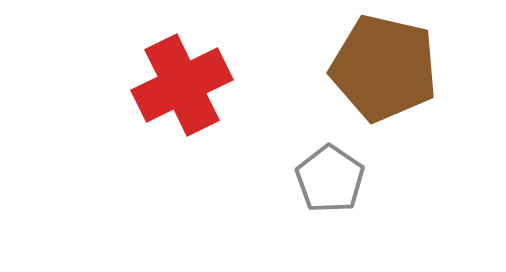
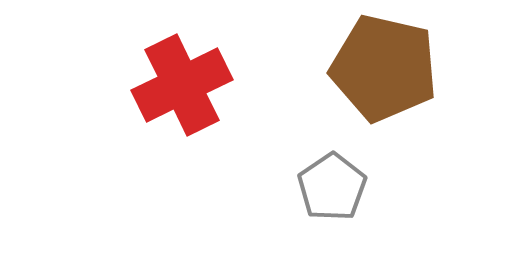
gray pentagon: moved 2 px right, 8 px down; rotated 4 degrees clockwise
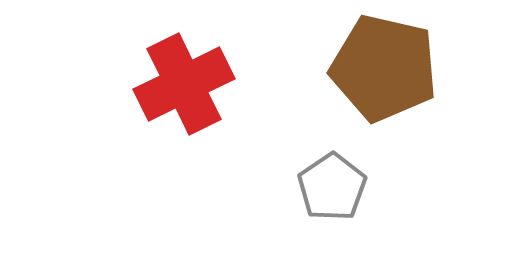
red cross: moved 2 px right, 1 px up
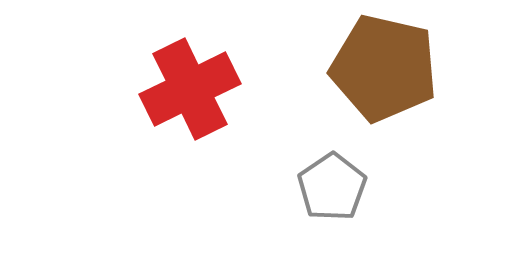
red cross: moved 6 px right, 5 px down
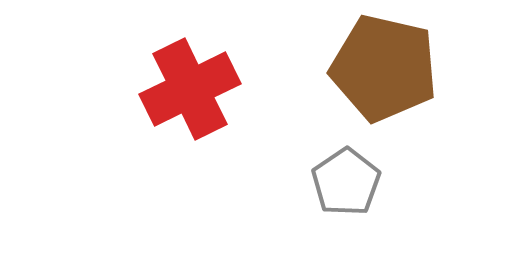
gray pentagon: moved 14 px right, 5 px up
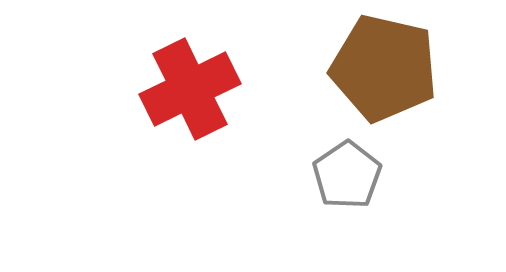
gray pentagon: moved 1 px right, 7 px up
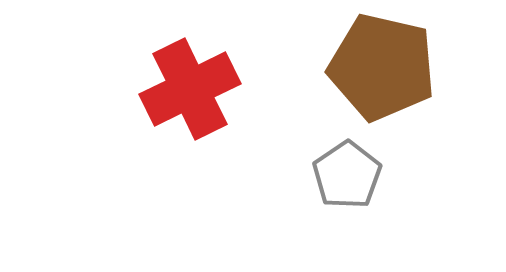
brown pentagon: moved 2 px left, 1 px up
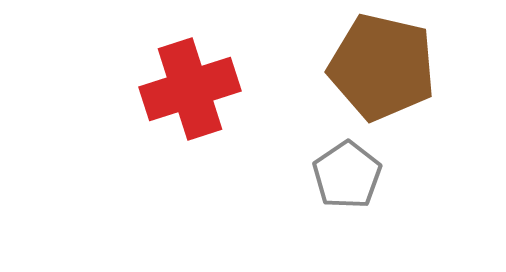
red cross: rotated 8 degrees clockwise
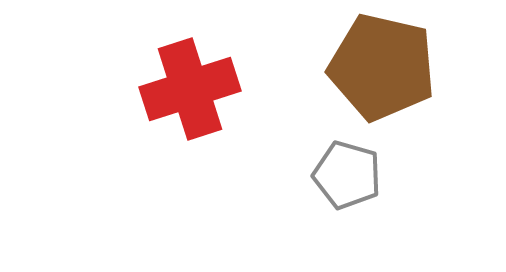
gray pentagon: rotated 22 degrees counterclockwise
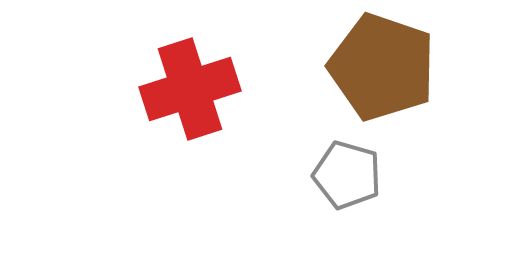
brown pentagon: rotated 6 degrees clockwise
